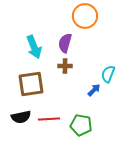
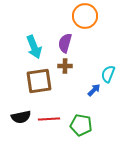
brown square: moved 8 px right, 3 px up
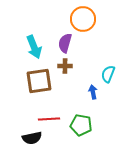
orange circle: moved 2 px left, 3 px down
blue arrow: moved 1 px left, 2 px down; rotated 56 degrees counterclockwise
black semicircle: moved 11 px right, 21 px down
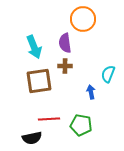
purple semicircle: rotated 24 degrees counterclockwise
blue arrow: moved 2 px left
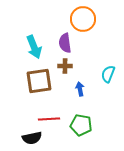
blue arrow: moved 11 px left, 3 px up
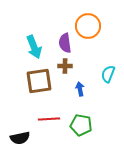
orange circle: moved 5 px right, 7 px down
black semicircle: moved 12 px left
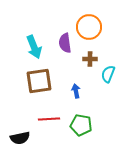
orange circle: moved 1 px right, 1 px down
brown cross: moved 25 px right, 7 px up
blue arrow: moved 4 px left, 2 px down
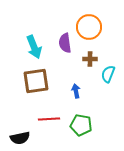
brown square: moved 3 px left
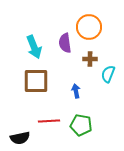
brown square: rotated 8 degrees clockwise
red line: moved 2 px down
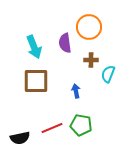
brown cross: moved 1 px right, 1 px down
red line: moved 3 px right, 7 px down; rotated 20 degrees counterclockwise
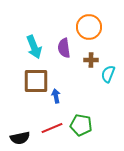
purple semicircle: moved 1 px left, 5 px down
blue arrow: moved 20 px left, 5 px down
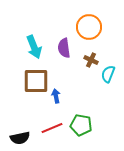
brown cross: rotated 24 degrees clockwise
